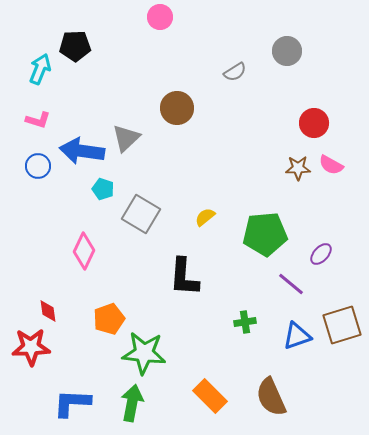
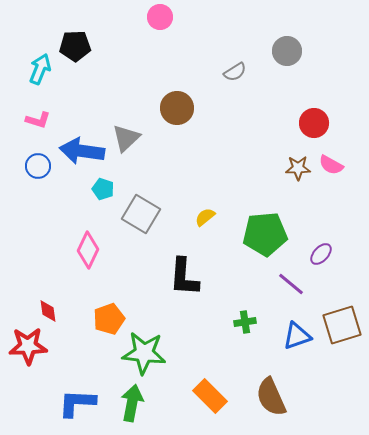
pink diamond: moved 4 px right, 1 px up
red star: moved 3 px left, 1 px up
blue L-shape: moved 5 px right
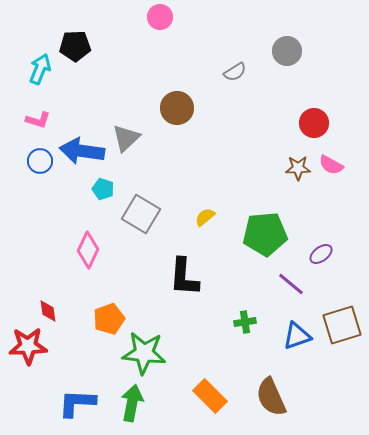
blue circle: moved 2 px right, 5 px up
purple ellipse: rotated 10 degrees clockwise
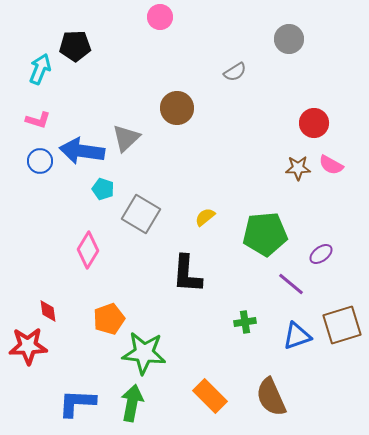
gray circle: moved 2 px right, 12 px up
pink diamond: rotated 6 degrees clockwise
black L-shape: moved 3 px right, 3 px up
